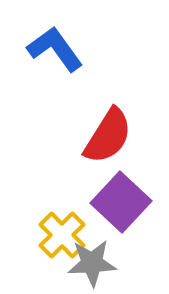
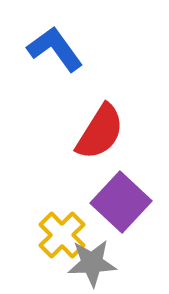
red semicircle: moved 8 px left, 4 px up
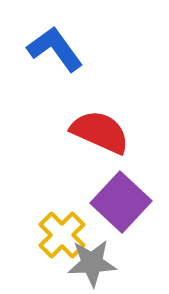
red semicircle: rotated 98 degrees counterclockwise
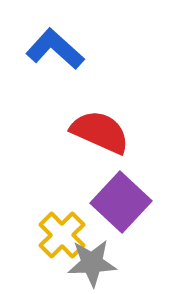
blue L-shape: rotated 12 degrees counterclockwise
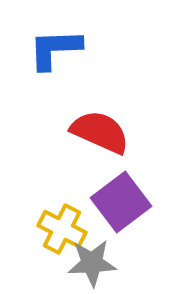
blue L-shape: rotated 44 degrees counterclockwise
purple square: rotated 10 degrees clockwise
yellow cross: moved 6 px up; rotated 18 degrees counterclockwise
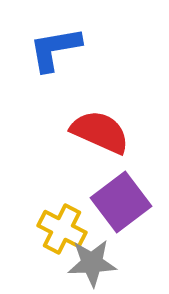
blue L-shape: rotated 8 degrees counterclockwise
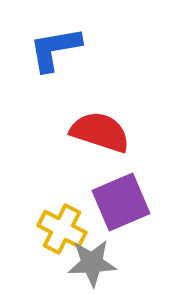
red semicircle: rotated 6 degrees counterclockwise
purple square: rotated 14 degrees clockwise
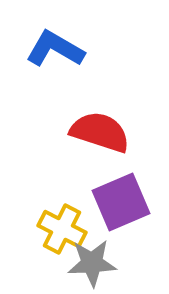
blue L-shape: rotated 40 degrees clockwise
